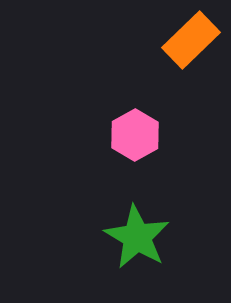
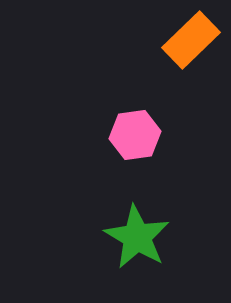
pink hexagon: rotated 21 degrees clockwise
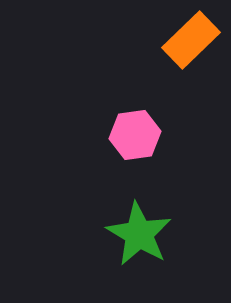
green star: moved 2 px right, 3 px up
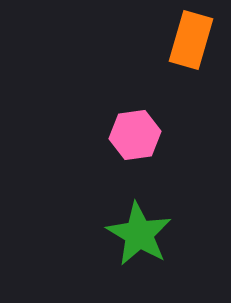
orange rectangle: rotated 30 degrees counterclockwise
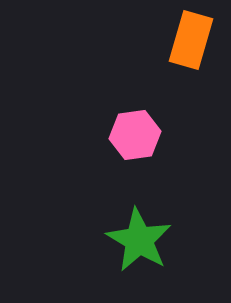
green star: moved 6 px down
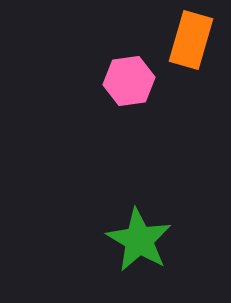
pink hexagon: moved 6 px left, 54 px up
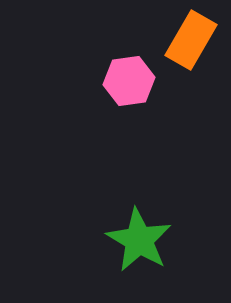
orange rectangle: rotated 14 degrees clockwise
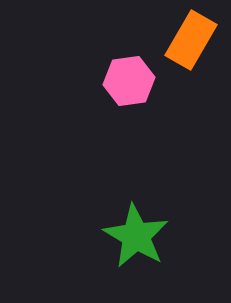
green star: moved 3 px left, 4 px up
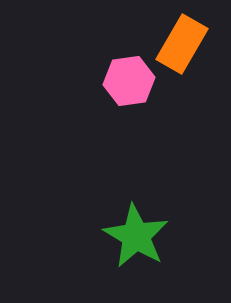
orange rectangle: moved 9 px left, 4 px down
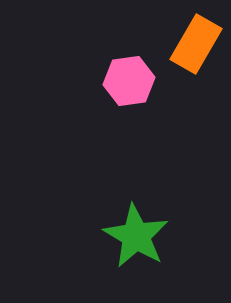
orange rectangle: moved 14 px right
